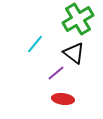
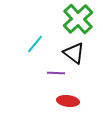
green cross: rotated 12 degrees counterclockwise
purple line: rotated 42 degrees clockwise
red ellipse: moved 5 px right, 2 px down
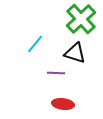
green cross: moved 3 px right
black triangle: moved 1 px right; rotated 20 degrees counterclockwise
red ellipse: moved 5 px left, 3 px down
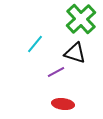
purple line: moved 1 px up; rotated 30 degrees counterclockwise
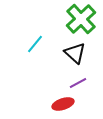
black triangle: rotated 25 degrees clockwise
purple line: moved 22 px right, 11 px down
red ellipse: rotated 25 degrees counterclockwise
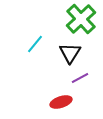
black triangle: moved 5 px left; rotated 20 degrees clockwise
purple line: moved 2 px right, 5 px up
red ellipse: moved 2 px left, 2 px up
